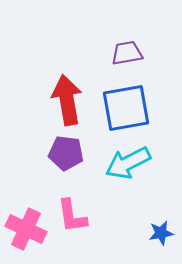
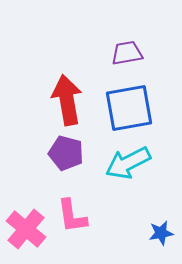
blue square: moved 3 px right
purple pentagon: rotated 8 degrees clockwise
pink cross: rotated 15 degrees clockwise
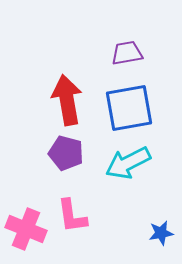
pink cross: rotated 18 degrees counterclockwise
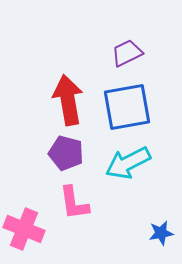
purple trapezoid: rotated 16 degrees counterclockwise
red arrow: moved 1 px right
blue square: moved 2 px left, 1 px up
pink L-shape: moved 2 px right, 13 px up
pink cross: moved 2 px left
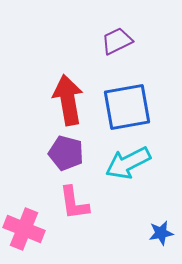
purple trapezoid: moved 10 px left, 12 px up
